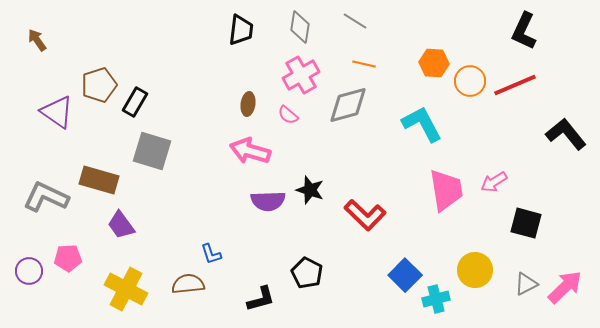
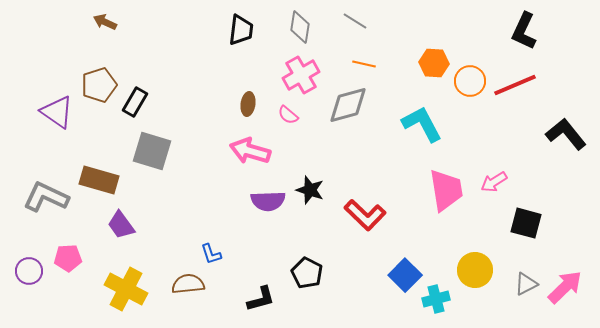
brown arrow at (37, 40): moved 68 px right, 18 px up; rotated 30 degrees counterclockwise
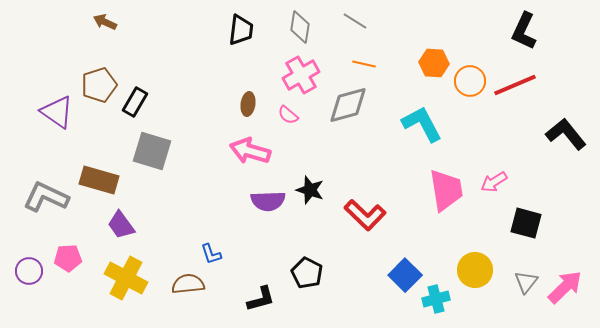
gray triangle at (526, 284): moved 2 px up; rotated 25 degrees counterclockwise
yellow cross at (126, 289): moved 11 px up
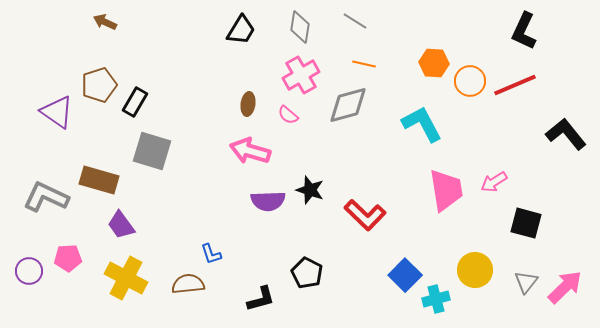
black trapezoid at (241, 30): rotated 24 degrees clockwise
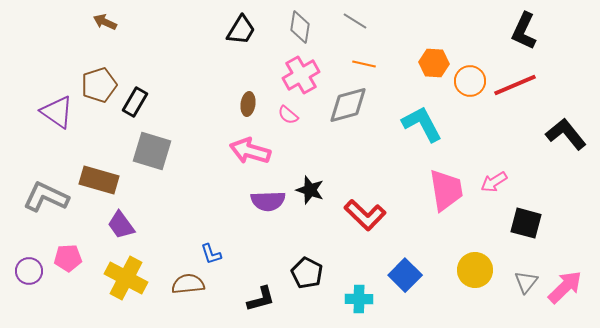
cyan cross at (436, 299): moved 77 px left; rotated 16 degrees clockwise
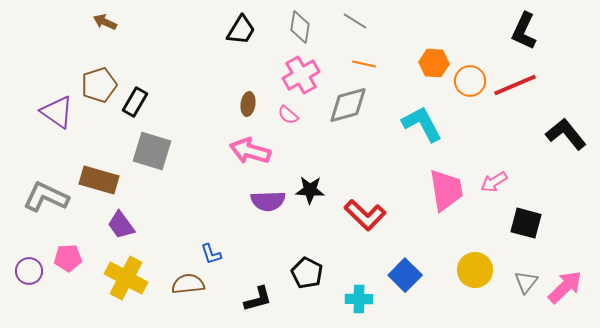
black star at (310, 190): rotated 16 degrees counterclockwise
black L-shape at (261, 299): moved 3 px left
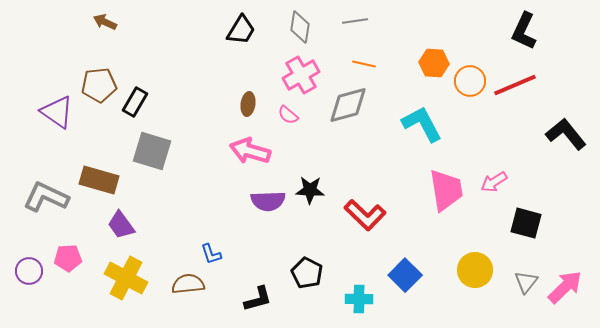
gray line at (355, 21): rotated 40 degrees counterclockwise
brown pentagon at (99, 85): rotated 12 degrees clockwise
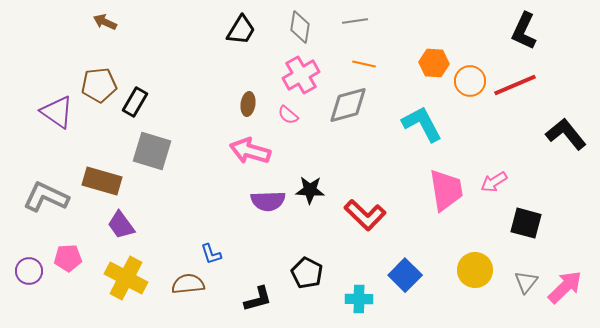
brown rectangle at (99, 180): moved 3 px right, 1 px down
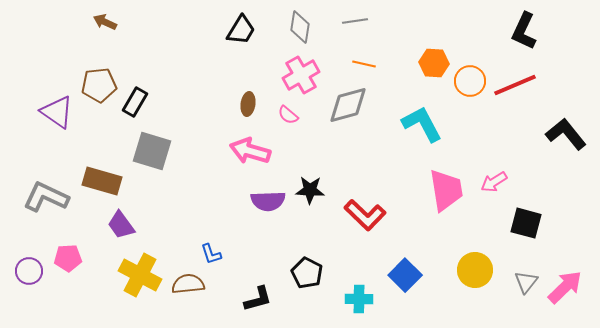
yellow cross at (126, 278): moved 14 px right, 3 px up
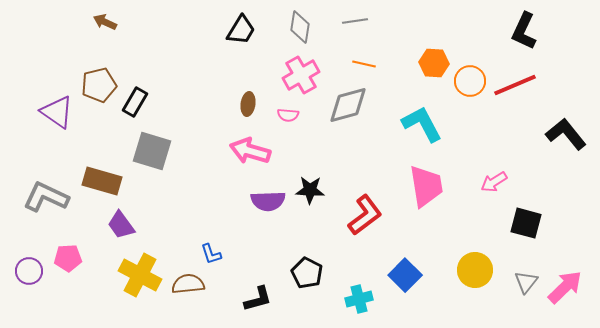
brown pentagon at (99, 85): rotated 8 degrees counterclockwise
pink semicircle at (288, 115): rotated 35 degrees counterclockwise
pink trapezoid at (446, 190): moved 20 px left, 4 px up
red L-shape at (365, 215): rotated 81 degrees counterclockwise
cyan cross at (359, 299): rotated 16 degrees counterclockwise
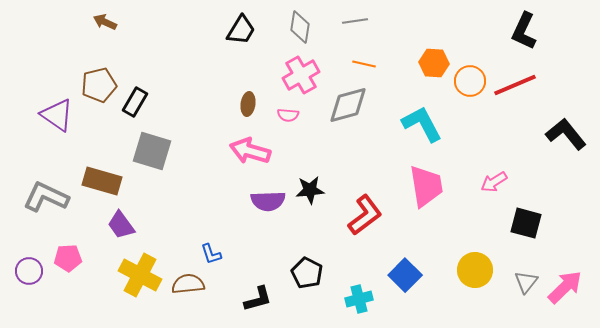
purple triangle at (57, 112): moved 3 px down
black star at (310, 190): rotated 8 degrees counterclockwise
